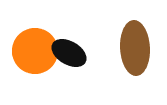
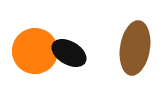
brown ellipse: rotated 12 degrees clockwise
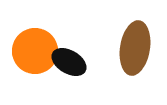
black ellipse: moved 9 px down
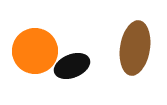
black ellipse: moved 3 px right, 4 px down; rotated 52 degrees counterclockwise
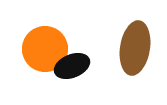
orange circle: moved 10 px right, 2 px up
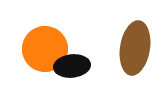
black ellipse: rotated 16 degrees clockwise
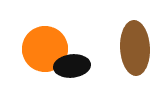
brown ellipse: rotated 12 degrees counterclockwise
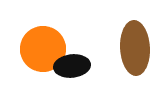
orange circle: moved 2 px left
